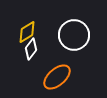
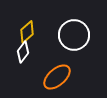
yellow diamond: rotated 10 degrees counterclockwise
white diamond: moved 8 px left, 3 px down
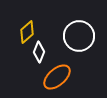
white circle: moved 5 px right, 1 px down
white diamond: moved 16 px right; rotated 15 degrees counterclockwise
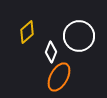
white diamond: moved 12 px right
orange ellipse: moved 2 px right; rotated 20 degrees counterclockwise
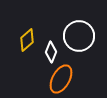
yellow diamond: moved 8 px down
orange ellipse: moved 2 px right, 2 px down
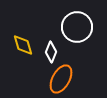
white circle: moved 2 px left, 9 px up
yellow diamond: moved 4 px left, 5 px down; rotated 65 degrees counterclockwise
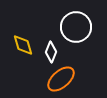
white circle: moved 1 px left
orange ellipse: rotated 20 degrees clockwise
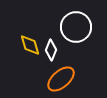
yellow diamond: moved 7 px right
white diamond: moved 2 px up
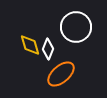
white diamond: moved 3 px left, 1 px up
orange ellipse: moved 5 px up
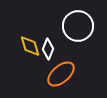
white circle: moved 2 px right, 1 px up
yellow diamond: moved 1 px down
